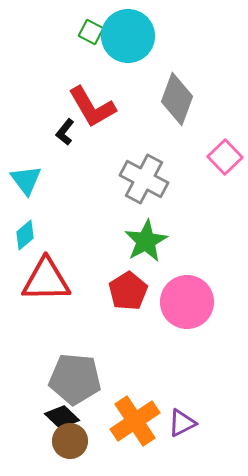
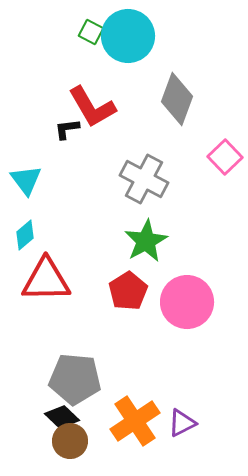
black L-shape: moved 2 px right, 3 px up; rotated 44 degrees clockwise
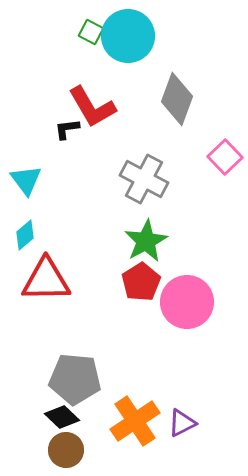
red pentagon: moved 13 px right, 9 px up
brown circle: moved 4 px left, 9 px down
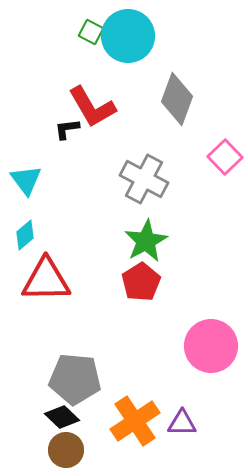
pink circle: moved 24 px right, 44 px down
purple triangle: rotated 28 degrees clockwise
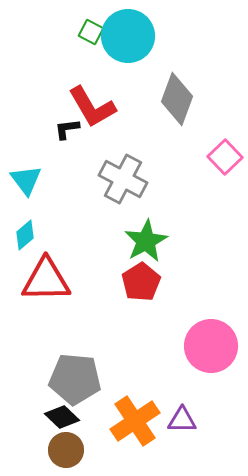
gray cross: moved 21 px left
purple triangle: moved 3 px up
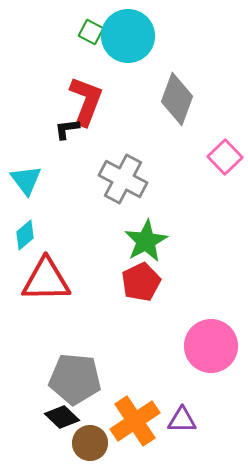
red L-shape: moved 6 px left, 6 px up; rotated 129 degrees counterclockwise
red pentagon: rotated 6 degrees clockwise
brown circle: moved 24 px right, 7 px up
